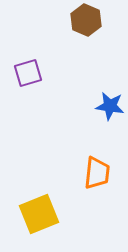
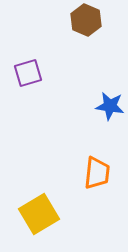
yellow square: rotated 9 degrees counterclockwise
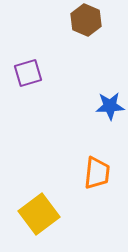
blue star: rotated 12 degrees counterclockwise
yellow square: rotated 6 degrees counterclockwise
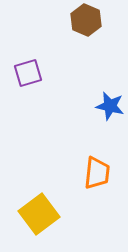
blue star: rotated 16 degrees clockwise
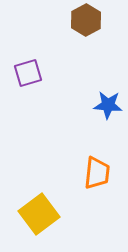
brown hexagon: rotated 8 degrees clockwise
blue star: moved 2 px left, 1 px up; rotated 8 degrees counterclockwise
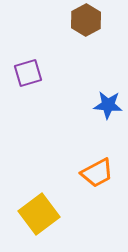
orange trapezoid: rotated 56 degrees clockwise
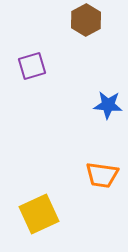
purple square: moved 4 px right, 7 px up
orange trapezoid: moved 5 px right, 2 px down; rotated 36 degrees clockwise
yellow square: rotated 12 degrees clockwise
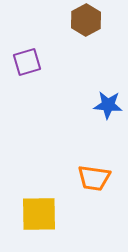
purple square: moved 5 px left, 4 px up
orange trapezoid: moved 8 px left, 3 px down
yellow square: rotated 24 degrees clockwise
